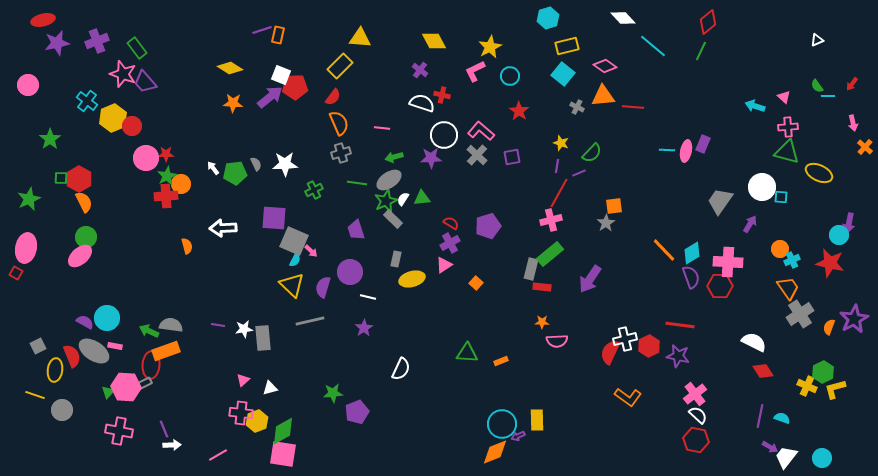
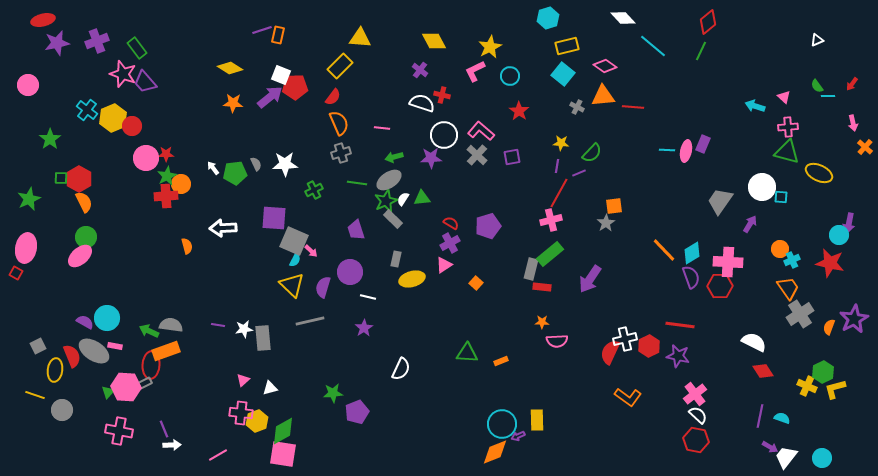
cyan cross at (87, 101): moved 9 px down
yellow star at (561, 143): rotated 14 degrees counterclockwise
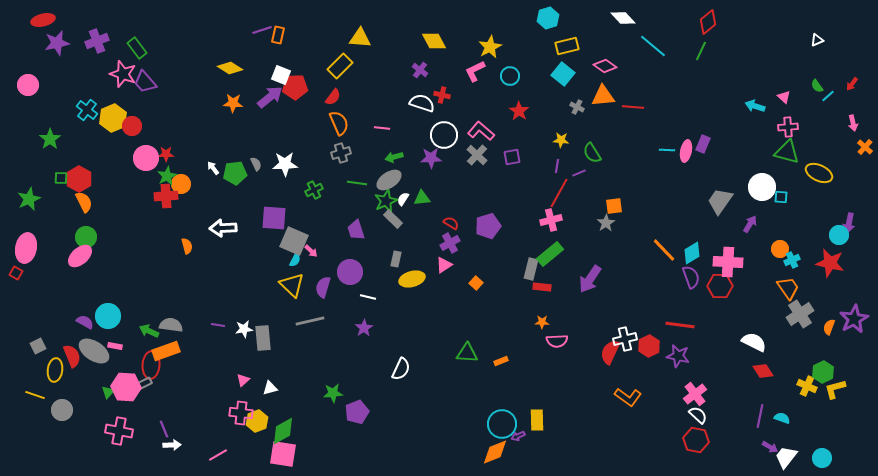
cyan line at (828, 96): rotated 40 degrees counterclockwise
yellow star at (561, 143): moved 3 px up
green semicircle at (592, 153): rotated 105 degrees clockwise
cyan circle at (107, 318): moved 1 px right, 2 px up
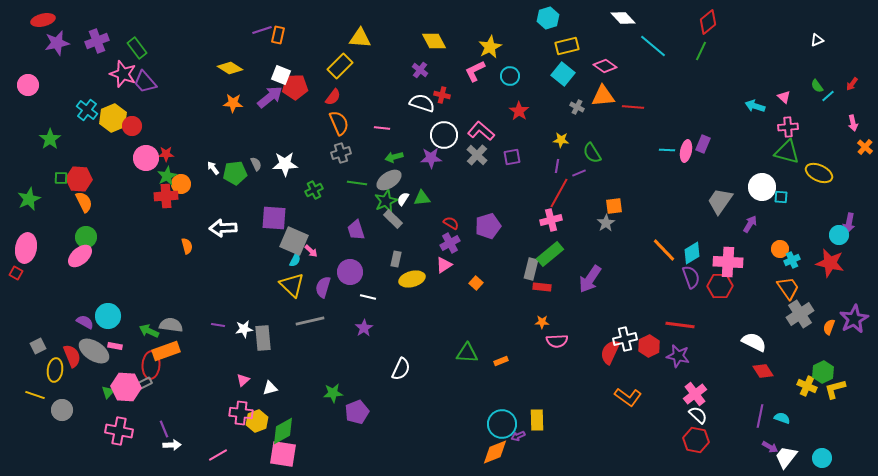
red hexagon at (79, 179): rotated 25 degrees counterclockwise
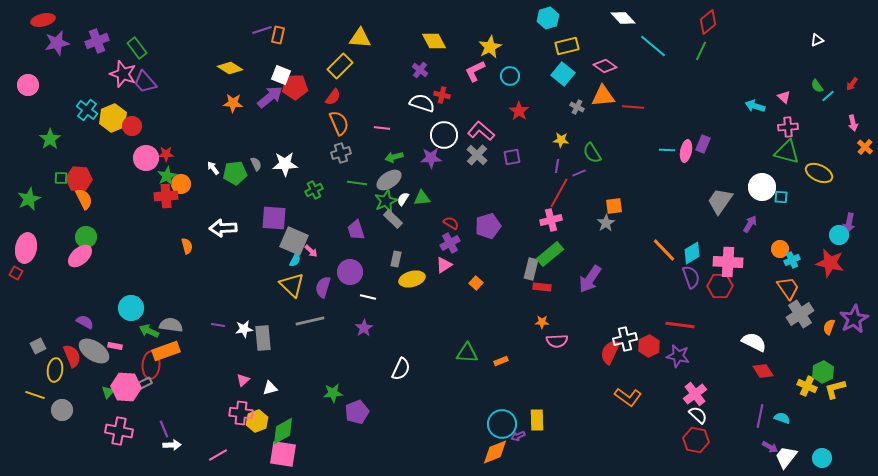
orange semicircle at (84, 202): moved 3 px up
cyan circle at (108, 316): moved 23 px right, 8 px up
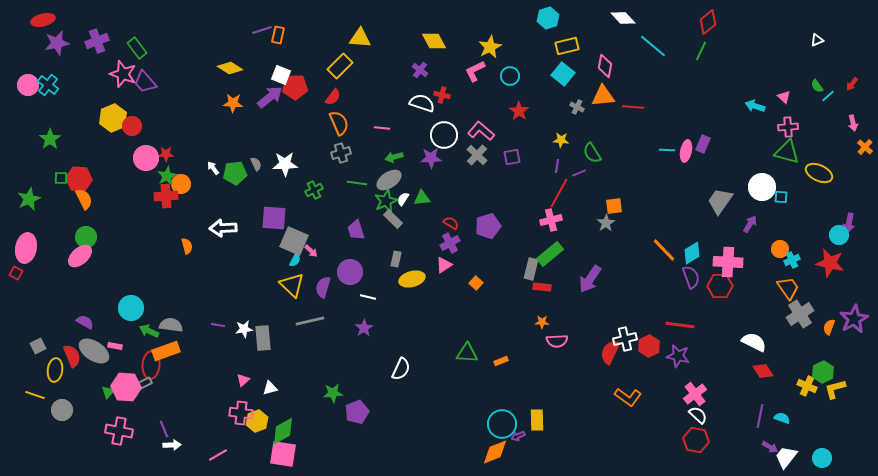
pink diamond at (605, 66): rotated 65 degrees clockwise
cyan cross at (87, 110): moved 39 px left, 25 px up
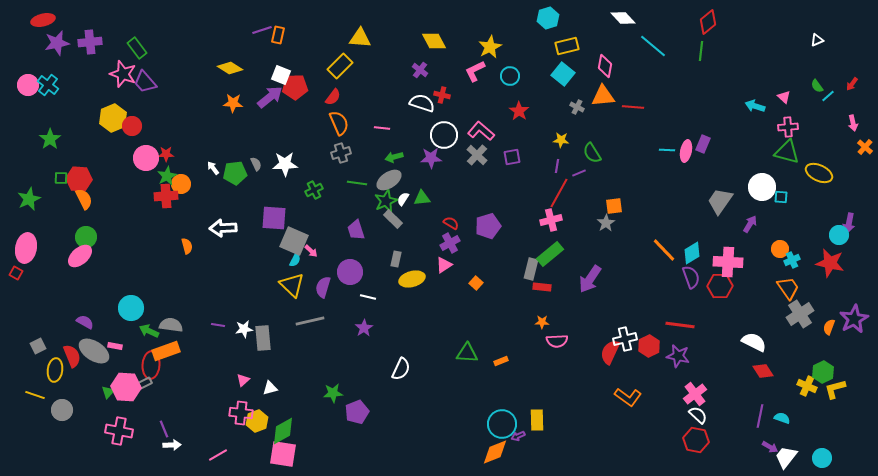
purple cross at (97, 41): moved 7 px left, 1 px down; rotated 15 degrees clockwise
green line at (701, 51): rotated 18 degrees counterclockwise
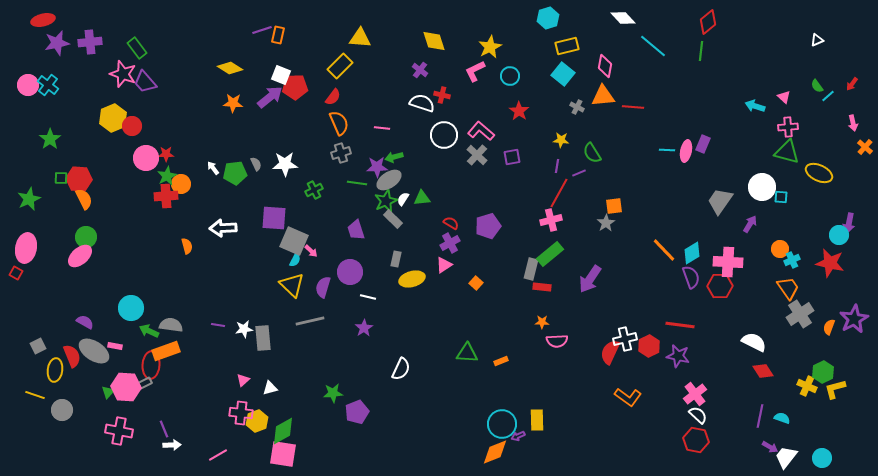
yellow diamond at (434, 41): rotated 10 degrees clockwise
purple star at (431, 158): moved 54 px left, 9 px down
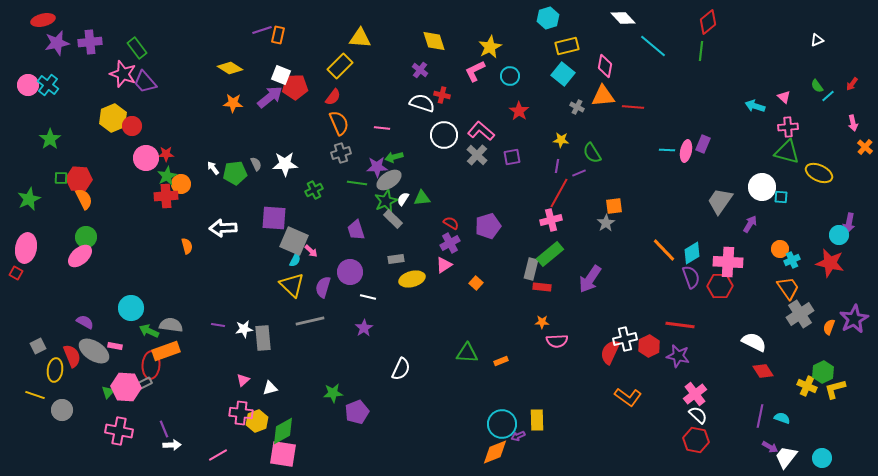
gray rectangle at (396, 259): rotated 70 degrees clockwise
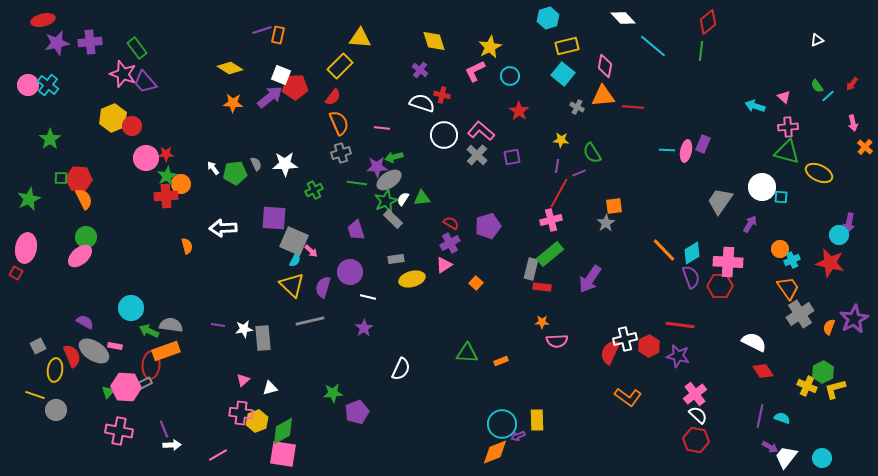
gray circle at (62, 410): moved 6 px left
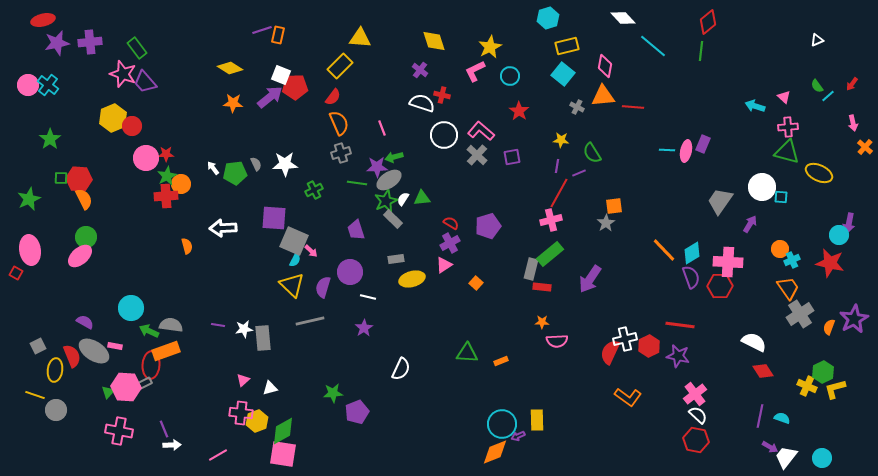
pink line at (382, 128): rotated 63 degrees clockwise
pink ellipse at (26, 248): moved 4 px right, 2 px down; rotated 20 degrees counterclockwise
